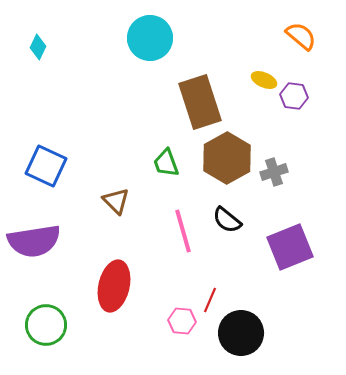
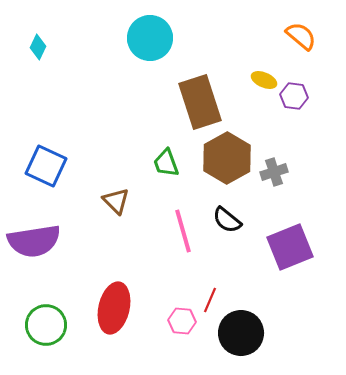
red ellipse: moved 22 px down
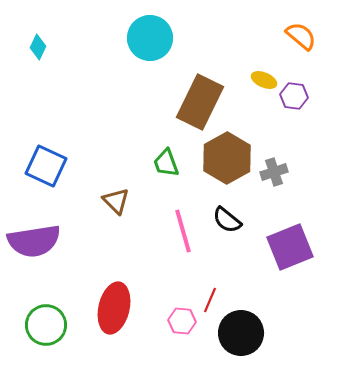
brown rectangle: rotated 44 degrees clockwise
